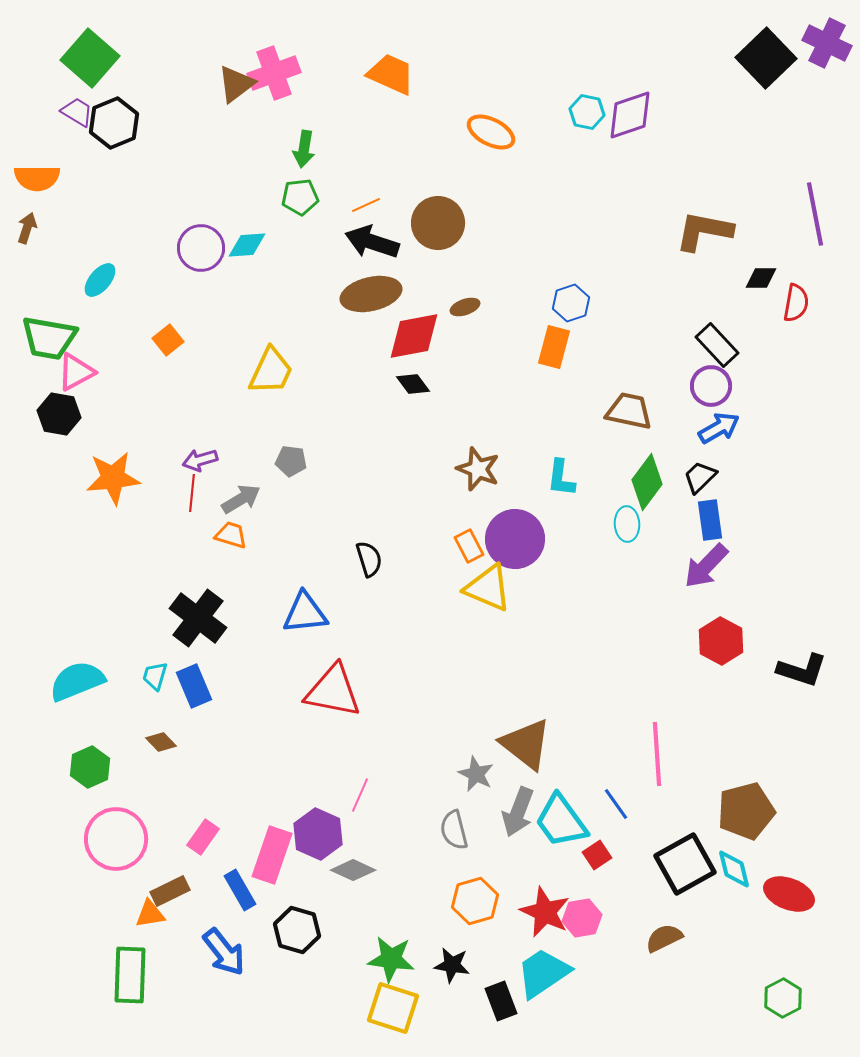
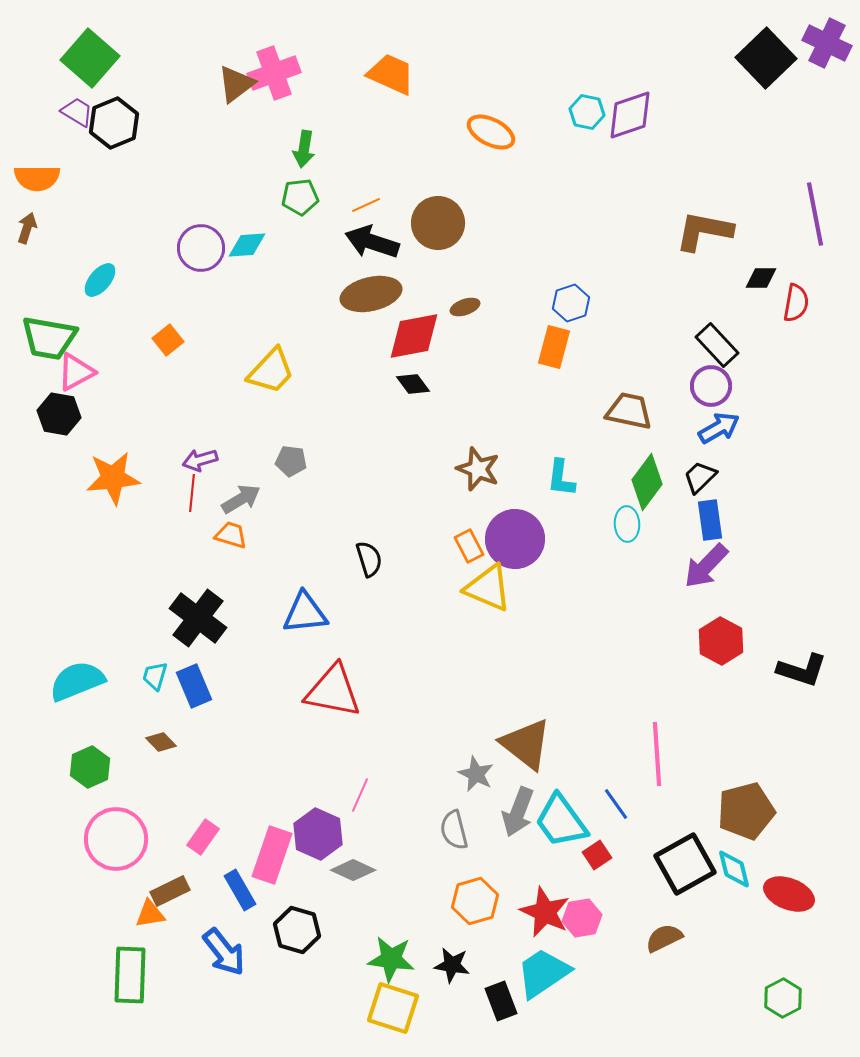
yellow trapezoid at (271, 371): rotated 18 degrees clockwise
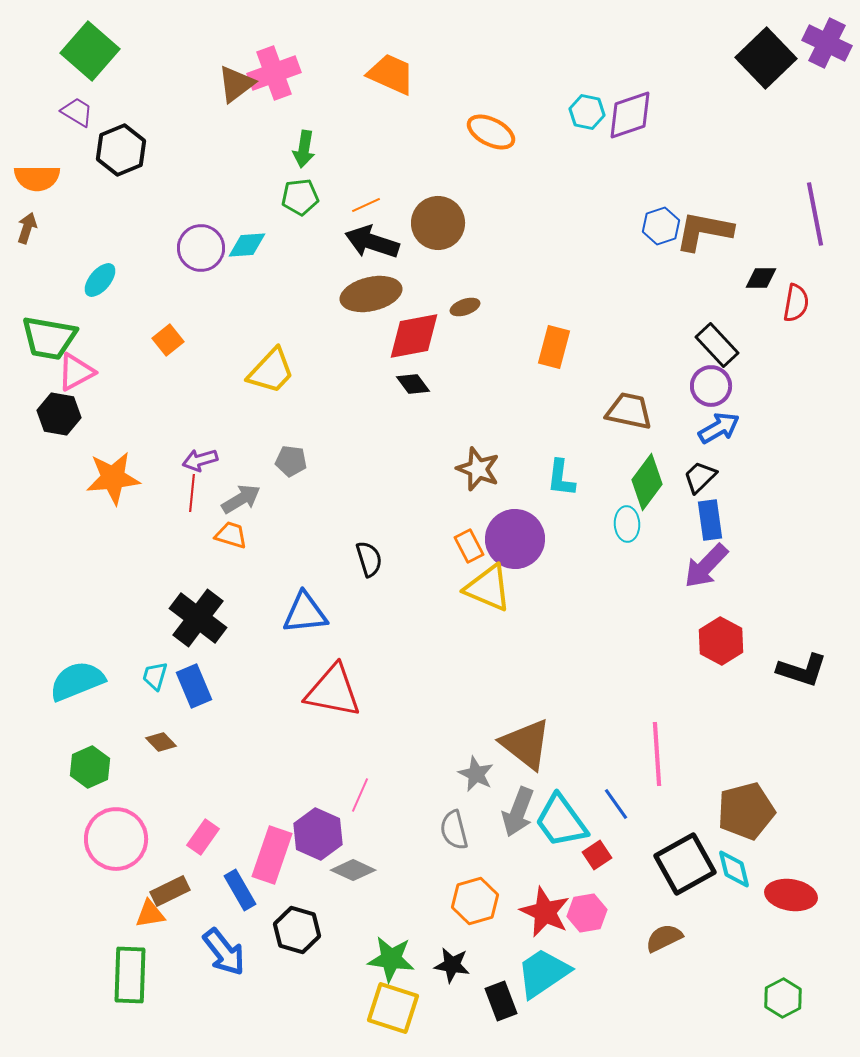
green square at (90, 58): moved 7 px up
black hexagon at (114, 123): moved 7 px right, 27 px down
blue hexagon at (571, 303): moved 90 px right, 77 px up
red ellipse at (789, 894): moved 2 px right, 1 px down; rotated 12 degrees counterclockwise
pink hexagon at (582, 918): moved 5 px right, 5 px up
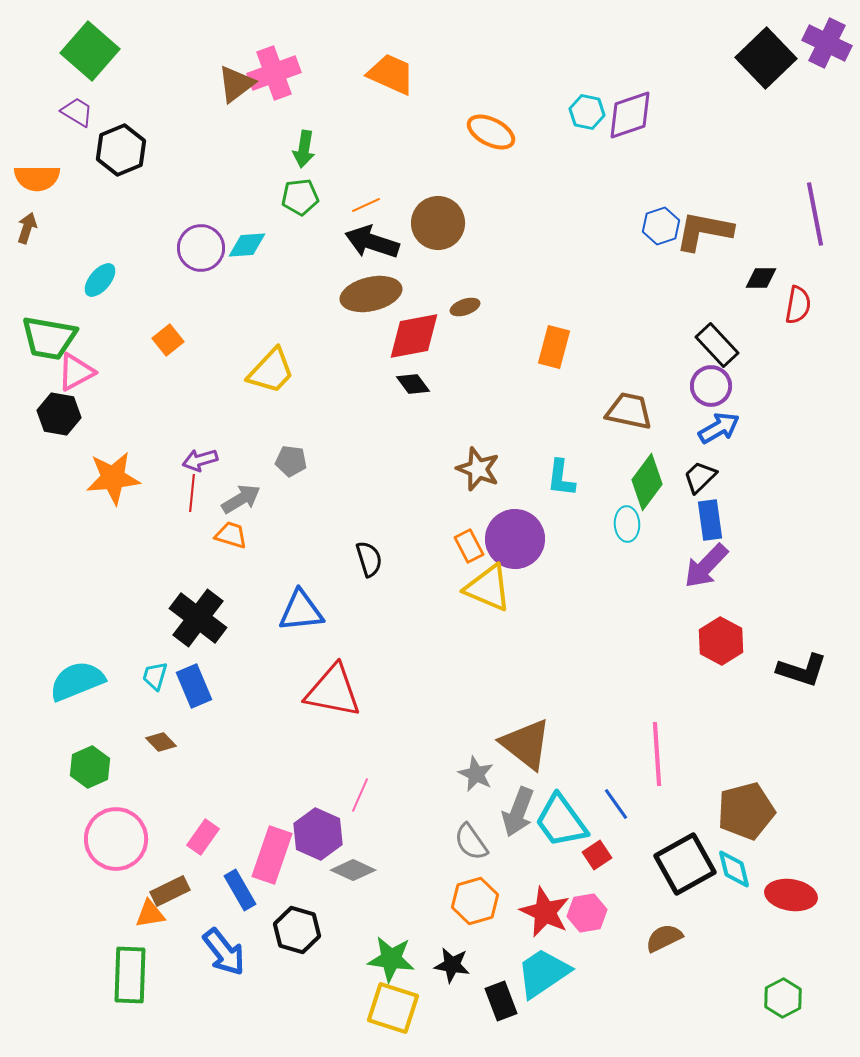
red semicircle at (796, 303): moved 2 px right, 2 px down
blue triangle at (305, 613): moved 4 px left, 2 px up
gray semicircle at (454, 830): moved 17 px right, 12 px down; rotated 21 degrees counterclockwise
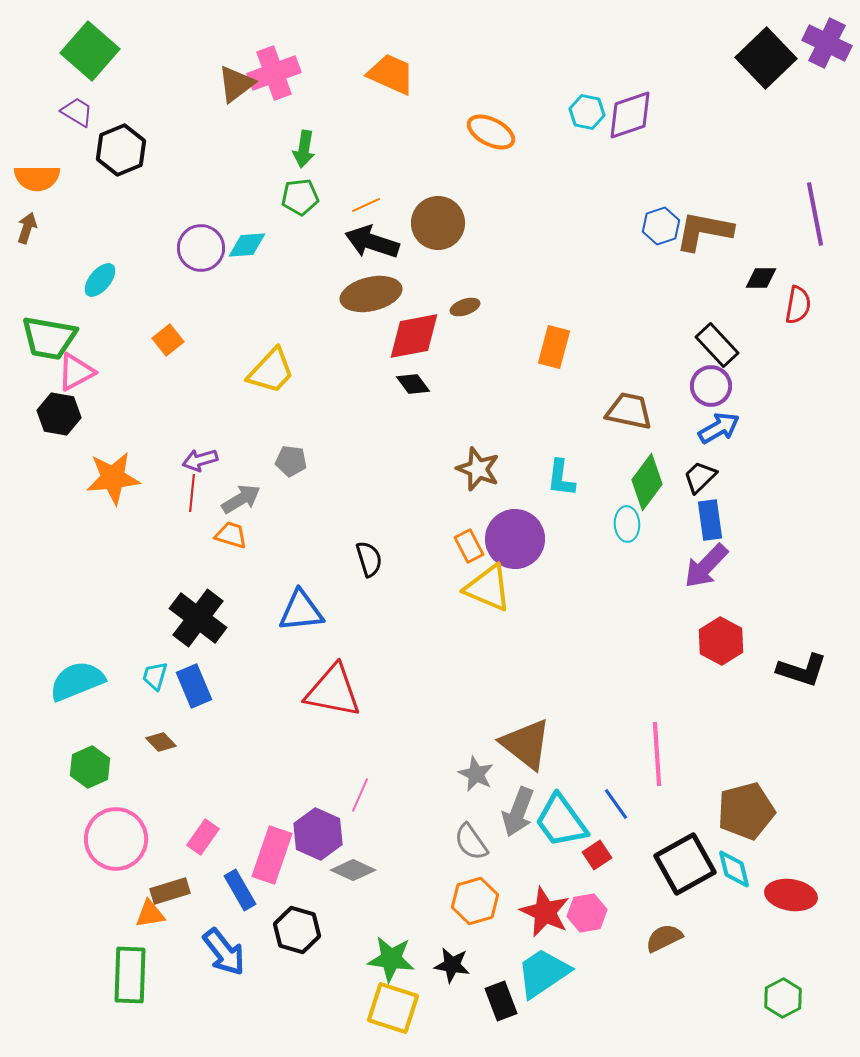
brown rectangle at (170, 891): rotated 9 degrees clockwise
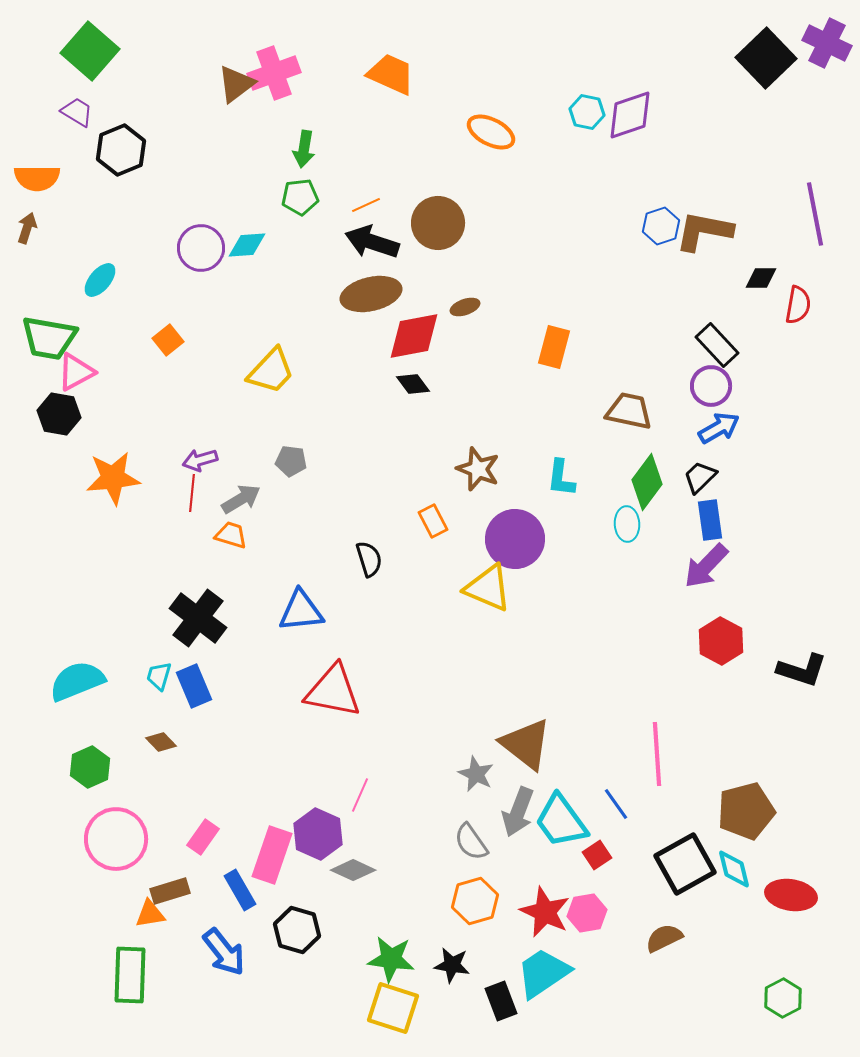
orange rectangle at (469, 546): moved 36 px left, 25 px up
cyan trapezoid at (155, 676): moved 4 px right
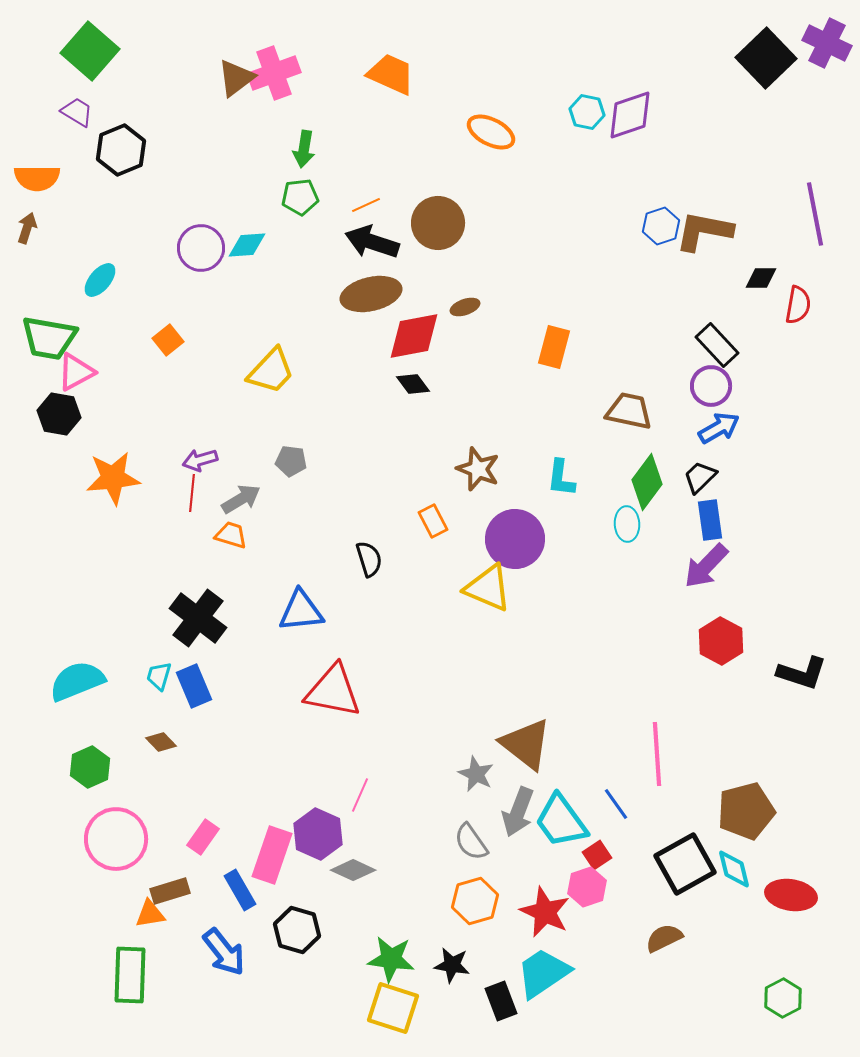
brown triangle at (236, 84): moved 6 px up
black L-shape at (802, 670): moved 3 px down
pink hexagon at (587, 913): moved 26 px up; rotated 9 degrees counterclockwise
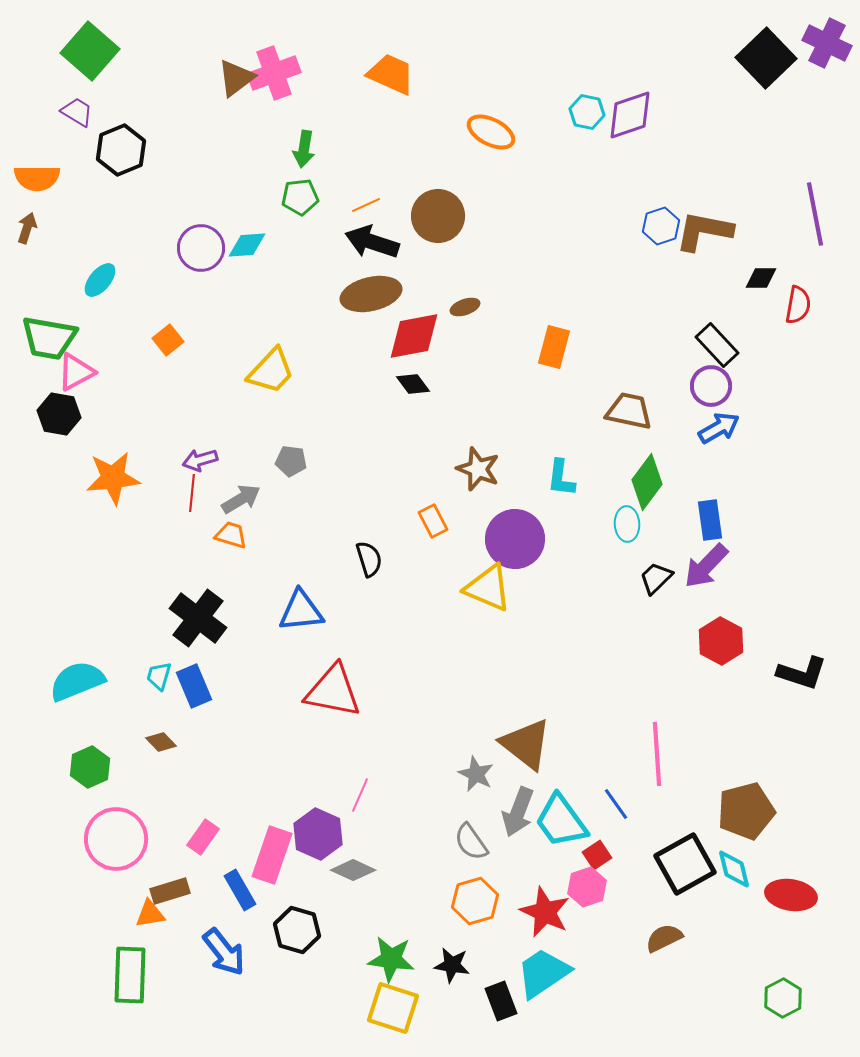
brown circle at (438, 223): moved 7 px up
black trapezoid at (700, 477): moved 44 px left, 101 px down
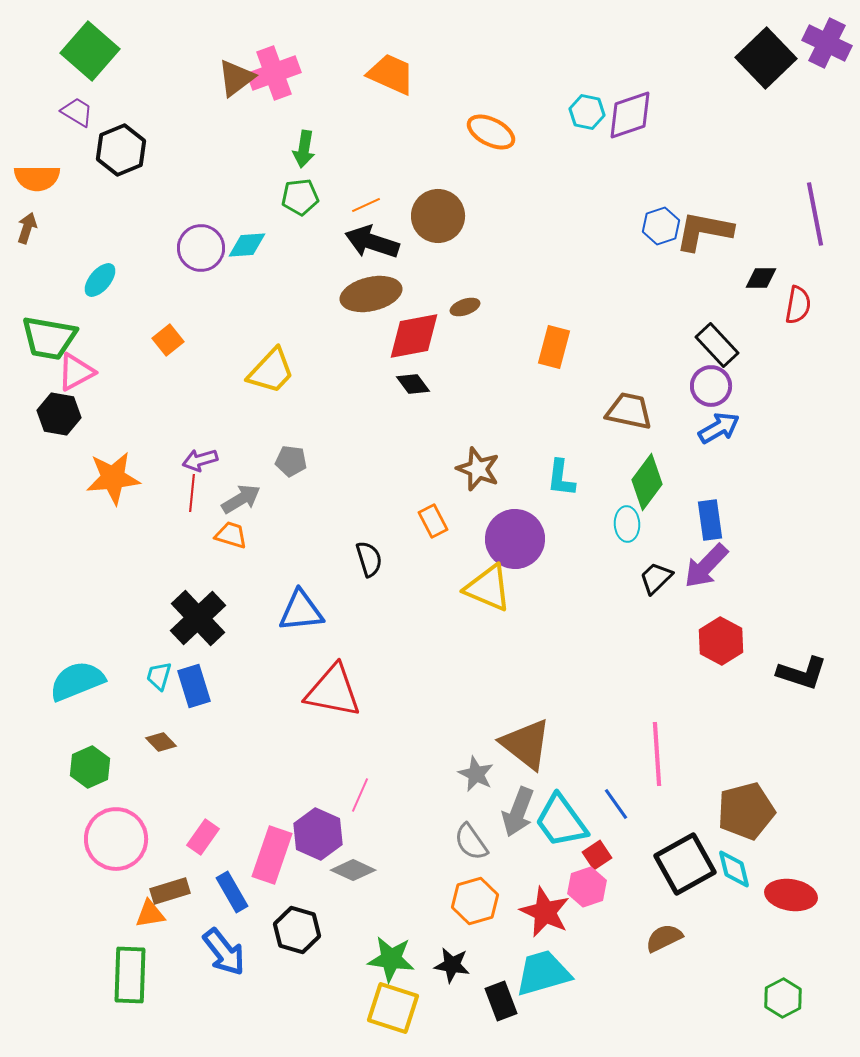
black cross at (198, 618): rotated 10 degrees clockwise
blue rectangle at (194, 686): rotated 6 degrees clockwise
blue rectangle at (240, 890): moved 8 px left, 2 px down
cyan trapezoid at (543, 973): rotated 18 degrees clockwise
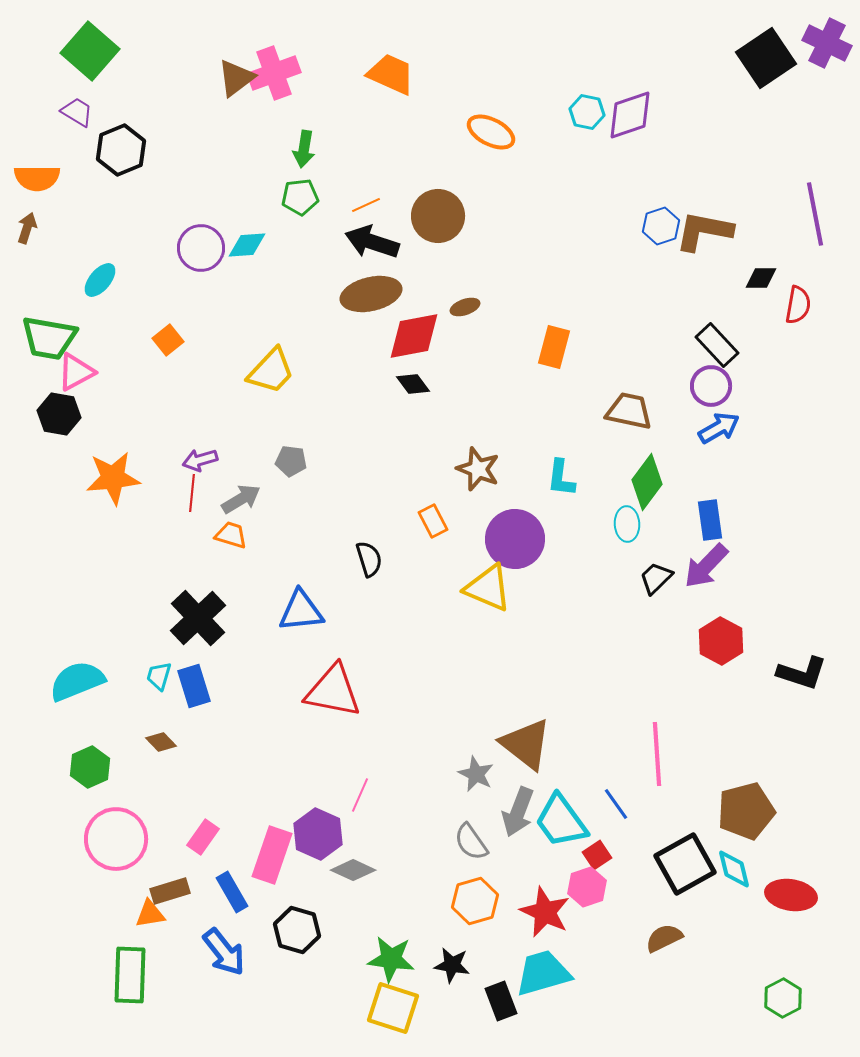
black square at (766, 58): rotated 10 degrees clockwise
